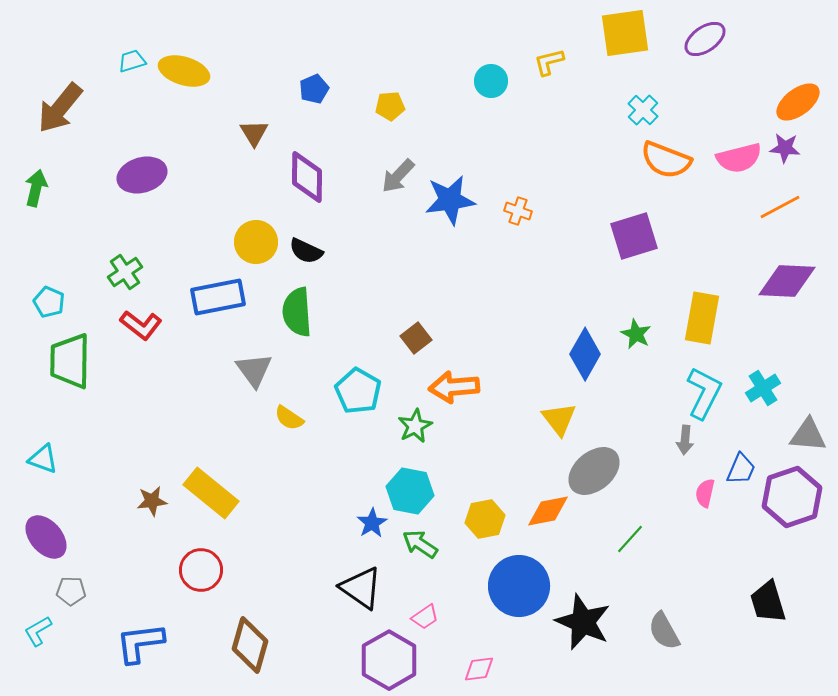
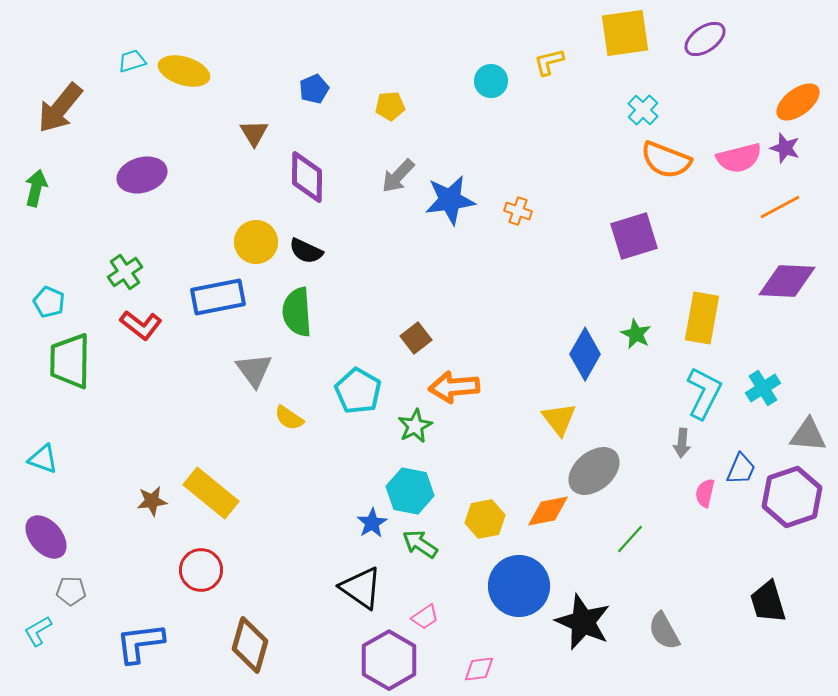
purple star at (785, 148): rotated 12 degrees clockwise
gray arrow at (685, 440): moved 3 px left, 3 px down
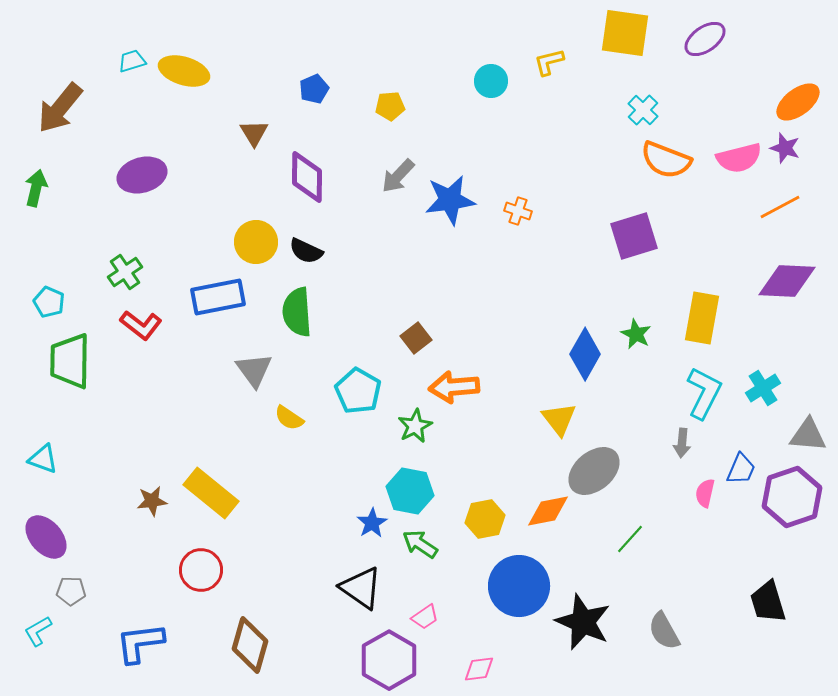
yellow square at (625, 33): rotated 16 degrees clockwise
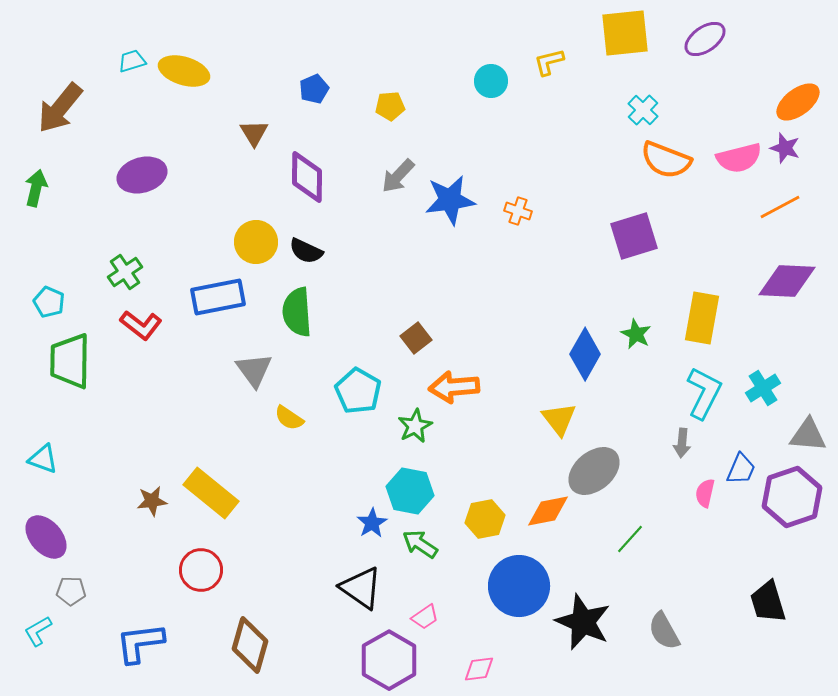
yellow square at (625, 33): rotated 14 degrees counterclockwise
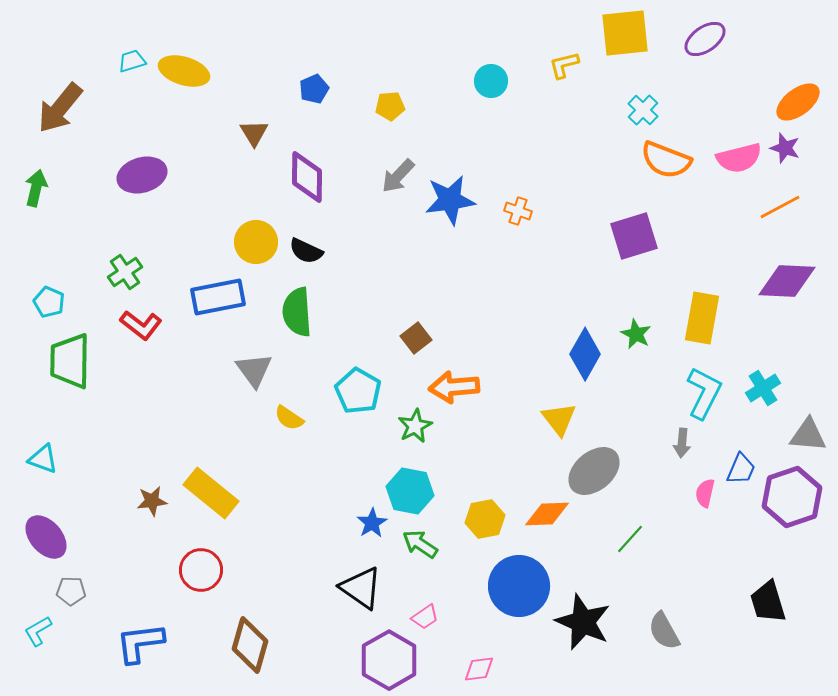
yellow L-shape at (549, 62): moved 15 px right, 3 px down
orange diamond at (548, 511): moved 1 px left, 3 px down; rotated 9 degrees clockwise
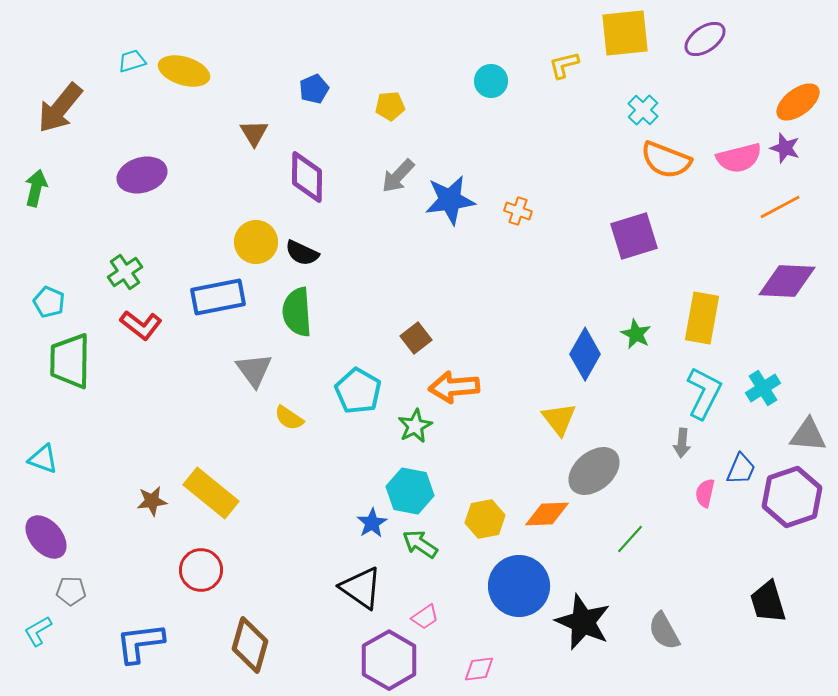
black semicircle at (306, 251): moved 4 px left, 2 px down
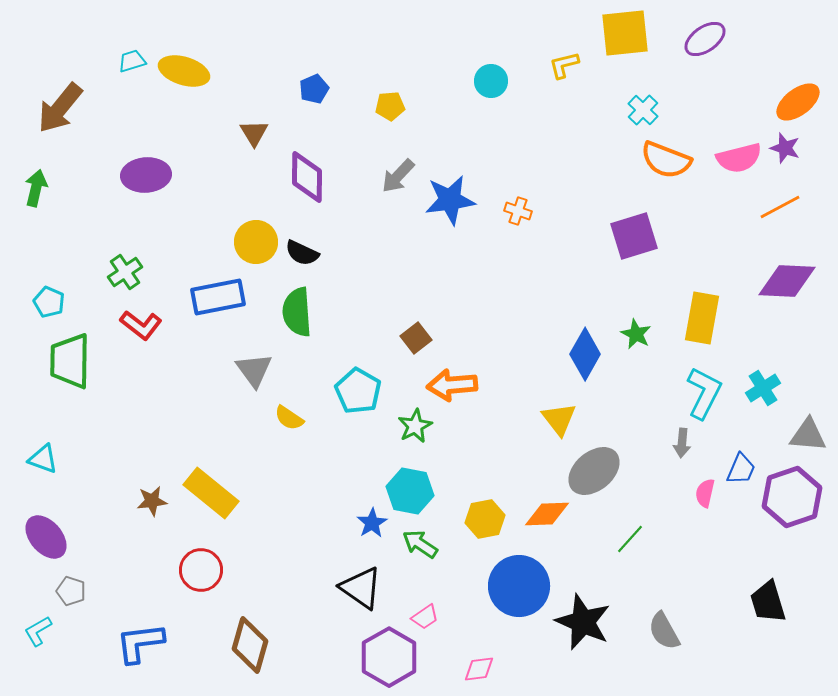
purple ellipse at (142, 175): moved 4 px right; rotated 12 degrees clockwise
orange arrow at (454, 387): moved 2 px left, 2 px up
gray pentagon at (71, 591): rotated 16 degrees clockwise
purple hexagon at (389, 660): moved 3 px up
